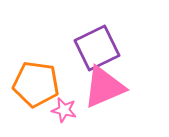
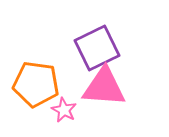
pink triangle: rotated 27 degrees clockwise
pink star: rotated 15 degrees clockwise
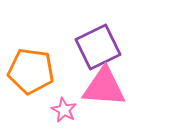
purple square: moved 1 px right, 1 px up
orange pentagon: moved 5 px left, 13 px up
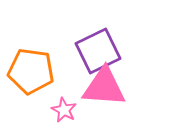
purple square: moved 4 px down
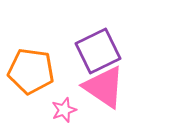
pink triangle: rotated 30 degrees clockwise
pink star: rotated 25 degrees clockwise
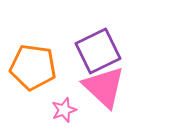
orange pentagon: moved 2 px right, 4 px up
pink triangle: rotated 9 degrees clockwise
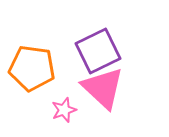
orange pentagon: moved 1 px left, 1 px down
pink triangle: moved 1 px left, 1 px down
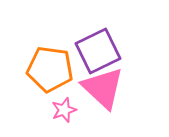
orange pentagon: moved 18 px right, 1 px down
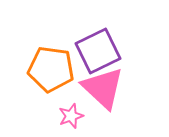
orange pentagon: moved 1 px right
pink star: moved 7 px right, 6 px down
